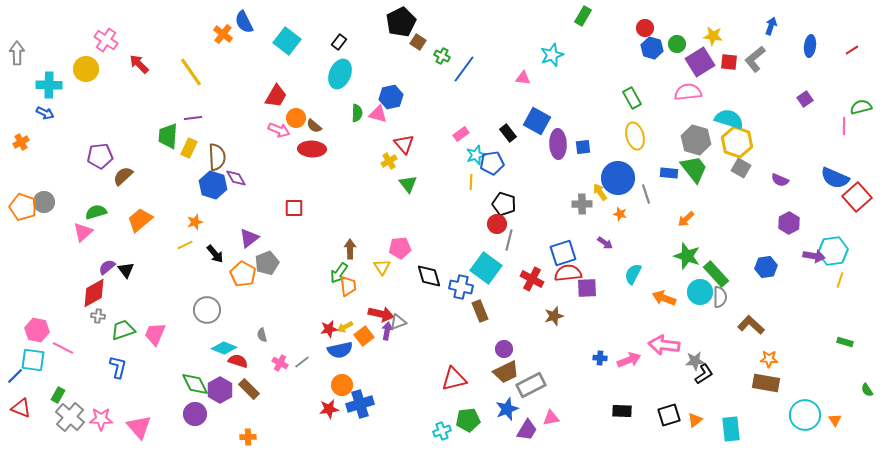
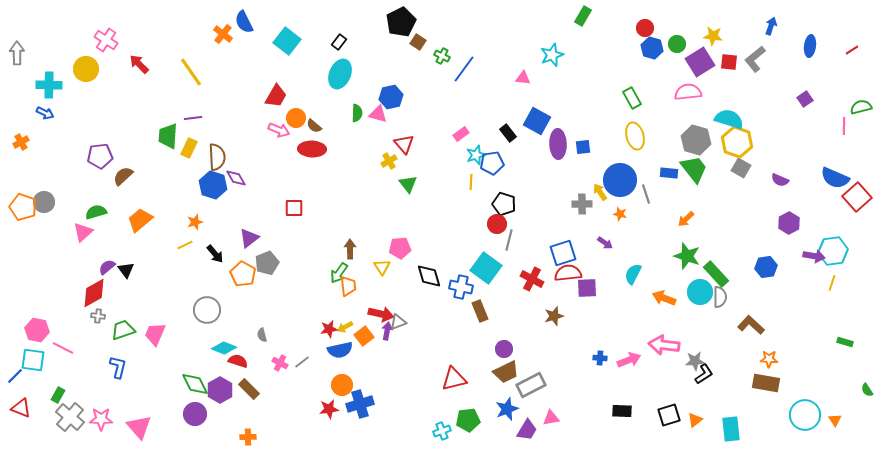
blue circle at (618, 178): moved 2 px right, 2 px down
yellow line at (840, 280): moved 8 px left, 3 px down
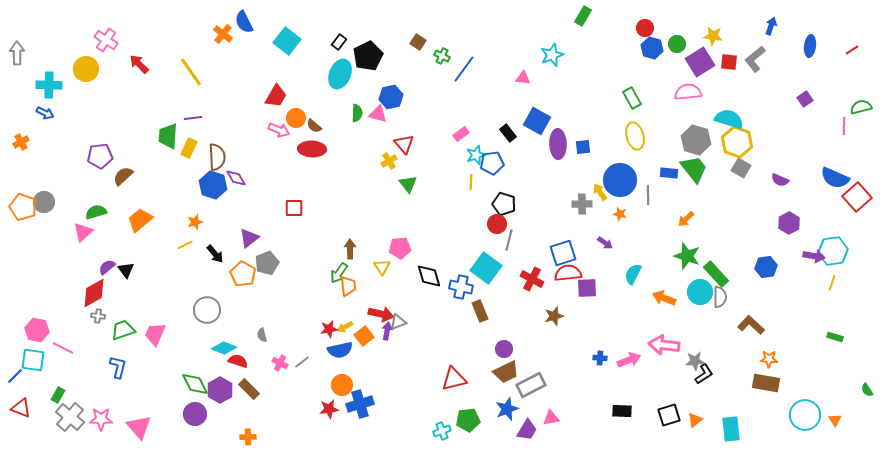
black pentagon at (401, 22): moved 33 px left, 34 px down
gray line at (646, 194): moved 2 px right, 1 px down; rotated 18 degrees clockwise
green rectangle at (845, 342): moved 10 px left, 5 px up
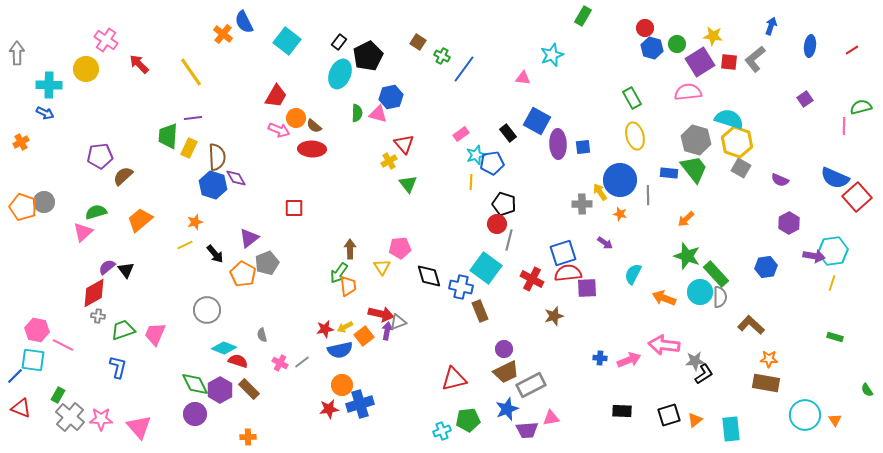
red star at (329, 329): moved 4 px left
pink line at (63, 348): moved 3 px up
purple trapezoid at (527, 430): rotated 55 degrees clockwise
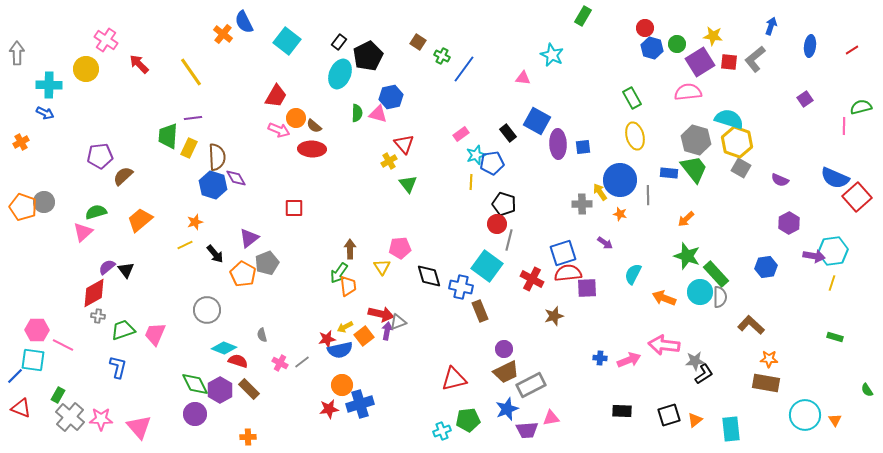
cyan star at (552, 55): rotated 25 degrees counterclockwise
cyan square at (486, 268): moved 1 px right, 2 px up
red star at (325, 329): moved 2 px right, 10 px down
pink hexagon at (37, 330): rotated 10 degrees counterclockwise
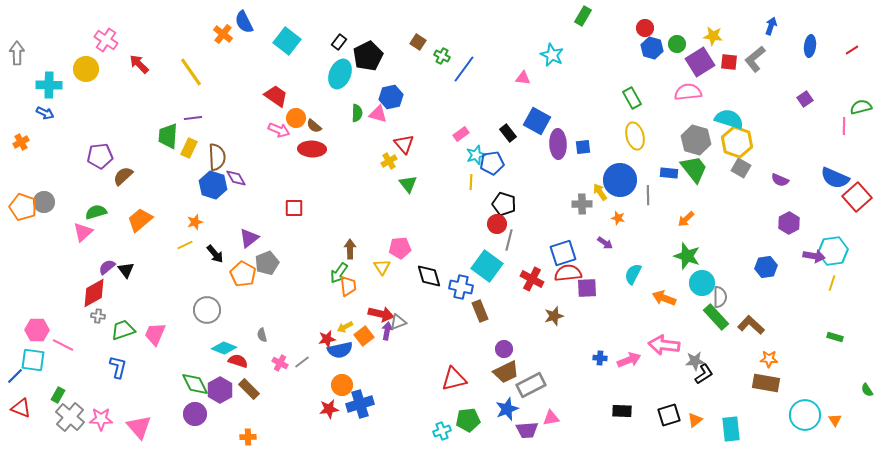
red trapezoid at (276, 96): rotated 85 degrees counterclockwise
orange star at (620, 214): moved 2 px left, 4 px down
green rectangle at (716, 274): moved 43 px down
cyan circle at (700, 292): moved 2 px right, 9 px up
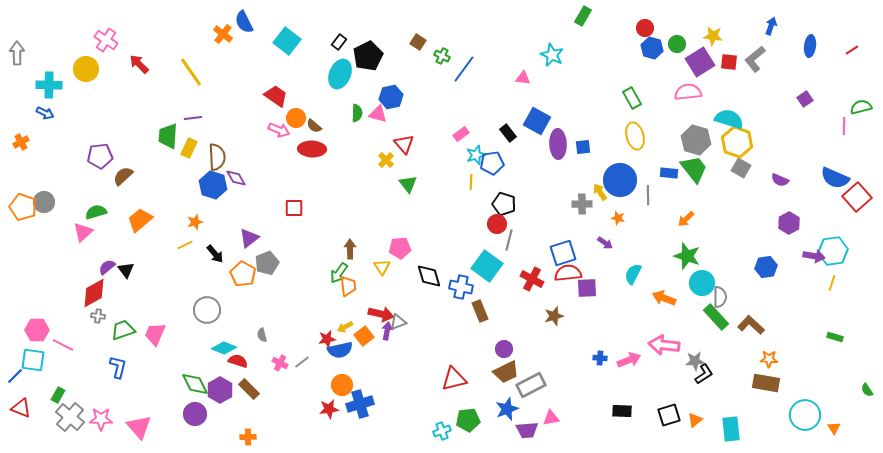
yellow cross at (389, 161): moved 3 px left, 1 px up; rotated 14 degrees counterclockwise
orange triangle at (835, 420): moved 1 px left, 8 px down
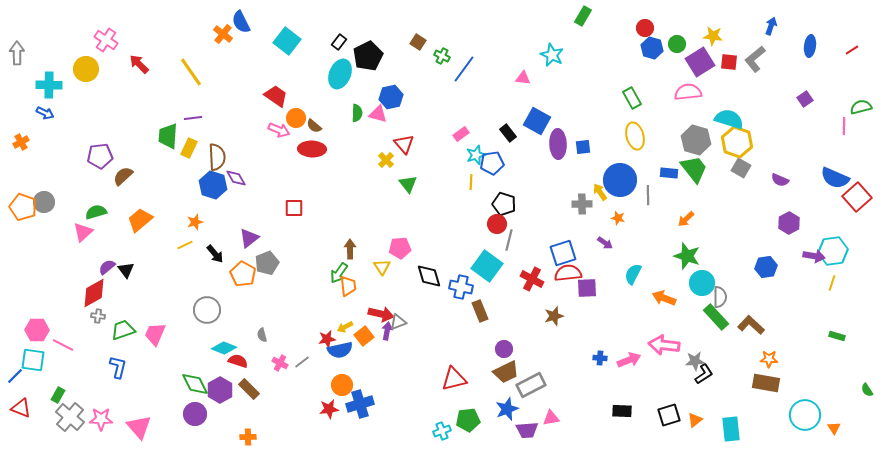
blue semicircle at (244, 22): moved 3 px left
green rectangle at (835, 337): moved 2 px right, 1 px up
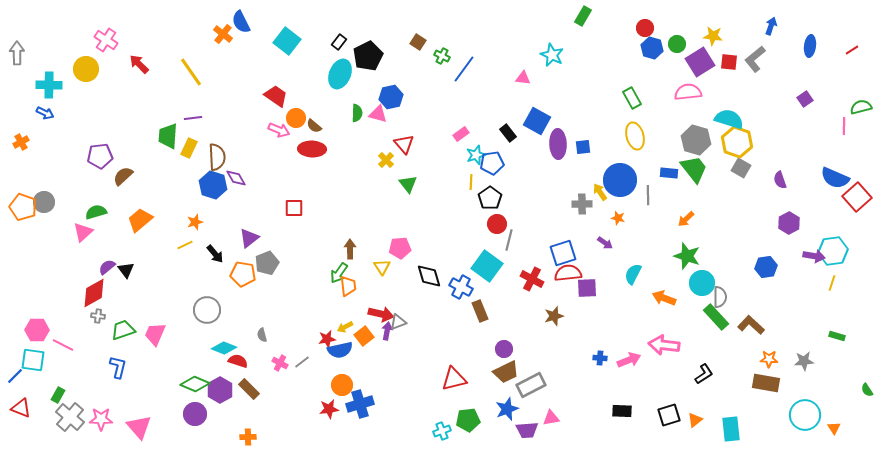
purple semicircle at (780, 180): rotated 48 degrees clockwise
black pentagon at (504, 204): moved 14 px left, 6 px up; rotated 20 degrees clockwise
orange pentagon at (243, 274): rotated 20 degrees counterclockwise
blue cross at (461, 287): rotated 15 degrees clockwise
gray star at (695, 361): moved 109 px right
green diamond at (195, 384): rotated 40 degrees counterclockwise
